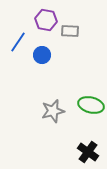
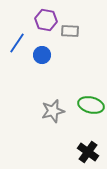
blue line: moved 1 px left, 1 px down
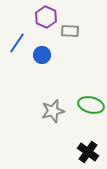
purple hexagon: moved 3 px up; rotated 15 degrees clockwise
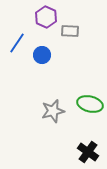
green ellipse: moved 1 px left, 1 px up
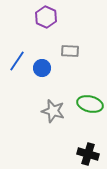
gray rectangle: moved 20 px down
blue line: moved 18 px down
blue circle: moved 13 px down
gray star: rotated 30 degrees clockwise
black cross: moved 2 px down; rotated 20 degrees counterclockwise
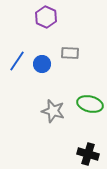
gray rectangle: moved 2 px down
blue circle: moved 4 px up
